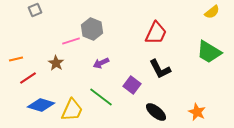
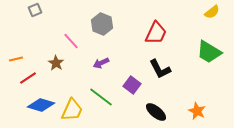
gray hexagon: moved 10 px right, 5 px up
pink line: rotated 66 degrees clockwise
orange star: moved 1 px up
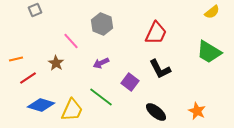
purple square: moved 2 px left, 3 px up
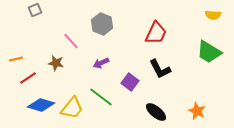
yellow semicircle: moved 1 px right, 3 px down; rotated 42 degrees clockwise
brown star: rotated 21 degrees counterclockwise
yellow trapezoid: moved 2 px up; rotated 15 degrees clockwise
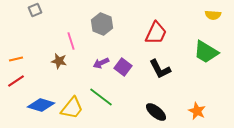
pink line: rotated 24 degrees clockwise
green trapezoid: moved 3 px left
brown star: moved 3 px right, 2 px up
red line: moved 12 px left, 3 px down
purple square: moved 7 px left, 15 px up
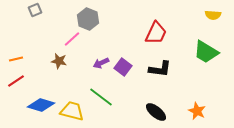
gray hexagon: moved 14 px left, 5 px up
pink line: moved 1 px right, 2 px up; rotated 66 degrees clockwise
black L-shape: rotated 55 degrees counterclockwise
yellow trapezoid: moved 3 px down; rotated 115 degrees counterclockwise
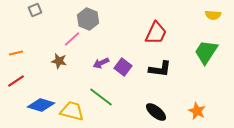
green trapezoid: rotated 92 degrees clockwise
orange line: moved 6 px up
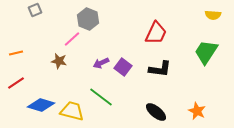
red line: moved 2 px down
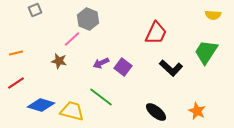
black L-shape: moved 11 px right, 1 px up; rotated 35 degrees clockwise
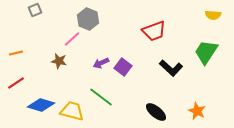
red trapezoid: moved 2 px left, 2 px up; rotated 45 degrees clockwise
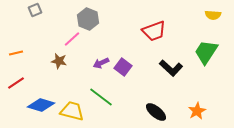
orange star: rotated 18 degrees clockwise
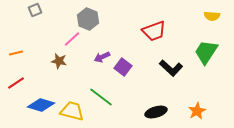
yellow semicircle: moved 1 px left, 1 px down
purple arrow: moved 1 px right, 6 px up
black ellipse: rotated 55 degrees counterclockwise
